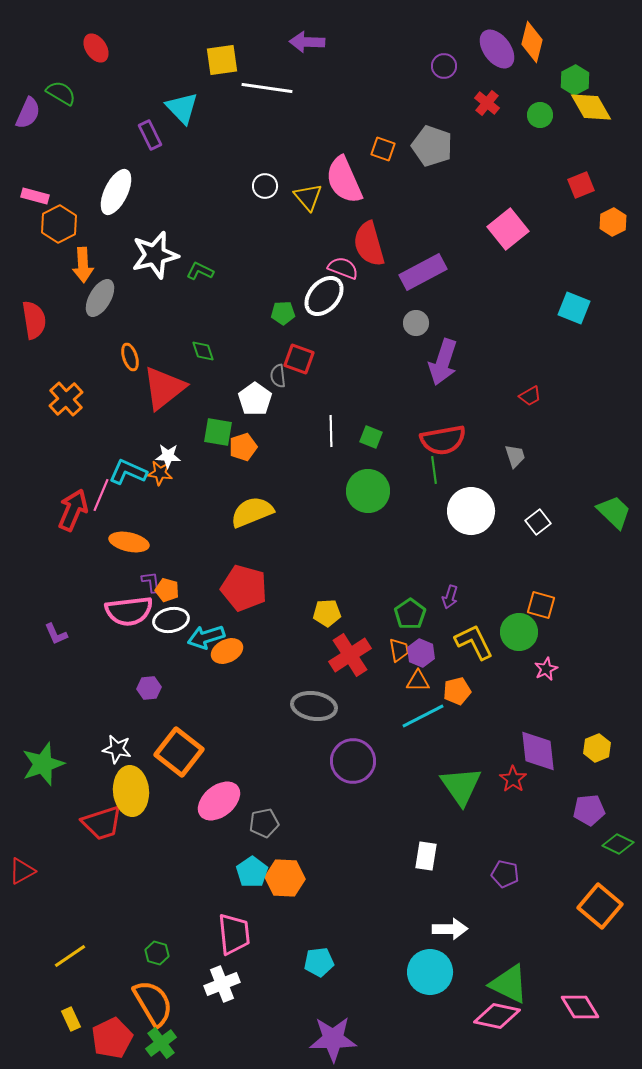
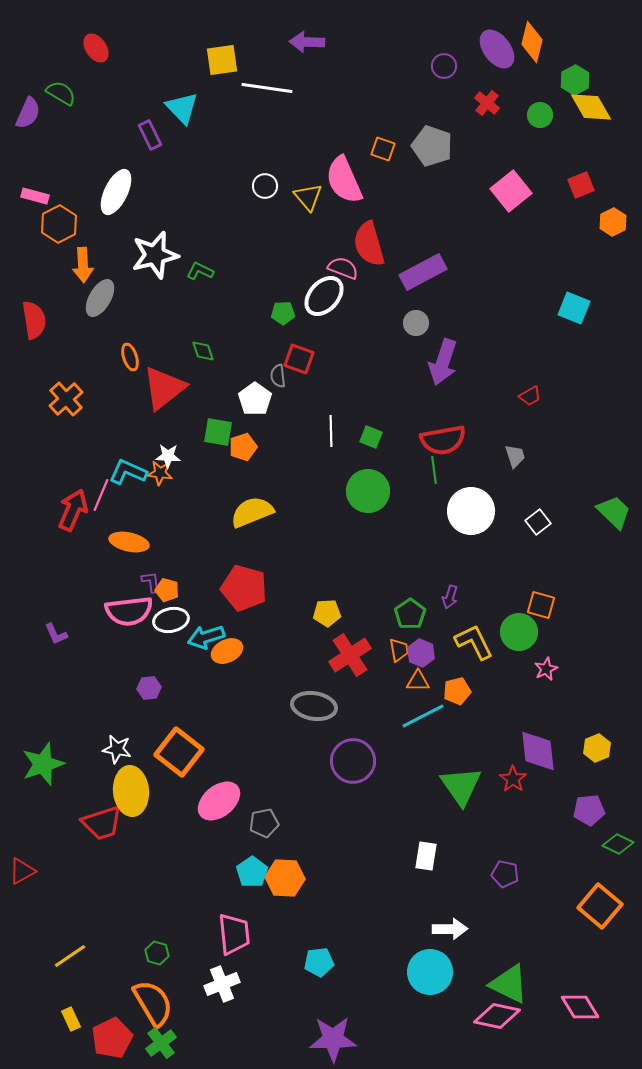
pink square at (508, 229): moved 3 px right, 38 px up
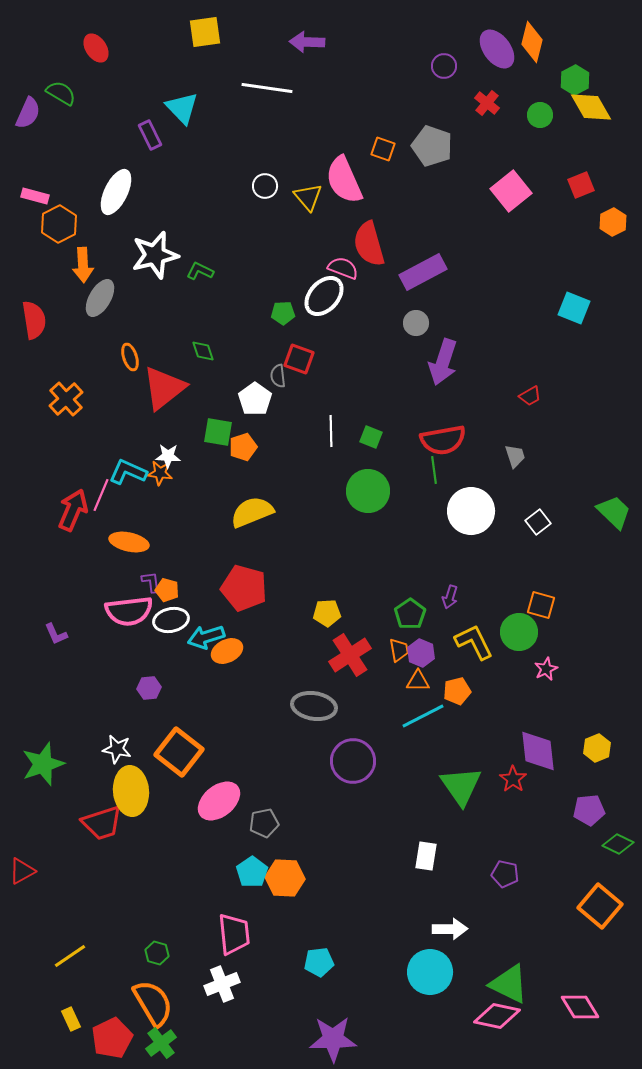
yellow square at (222, 60): moved 17 px left, 28 px up
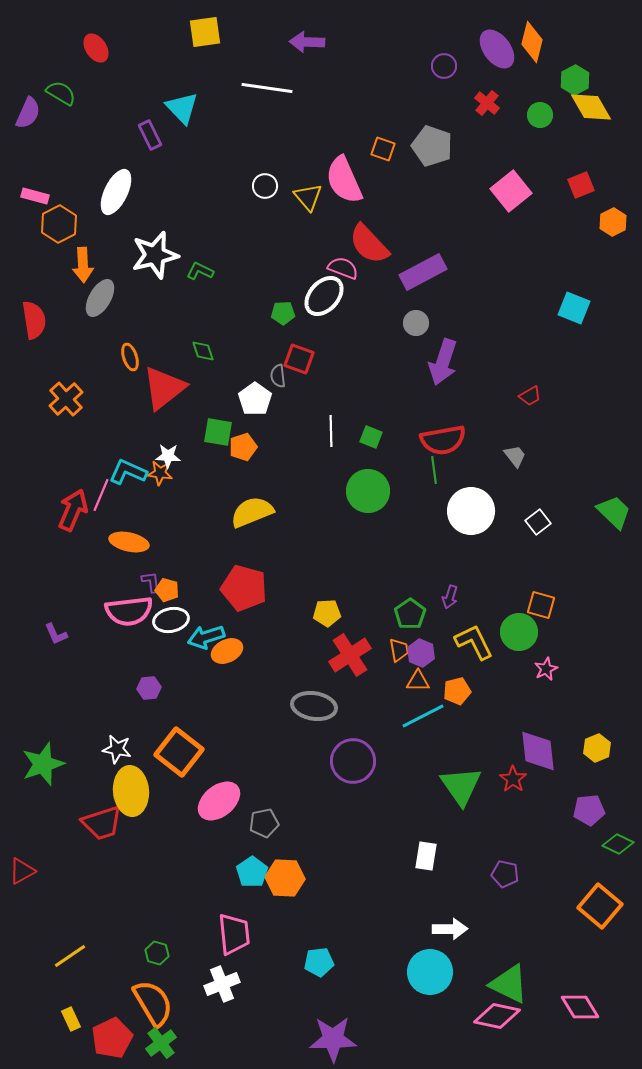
red semicircle at (369, 244): rotated 27 degrees counterclockwise
gray trapezoid at (515, 456): rotated 20 degrees counterclockwise
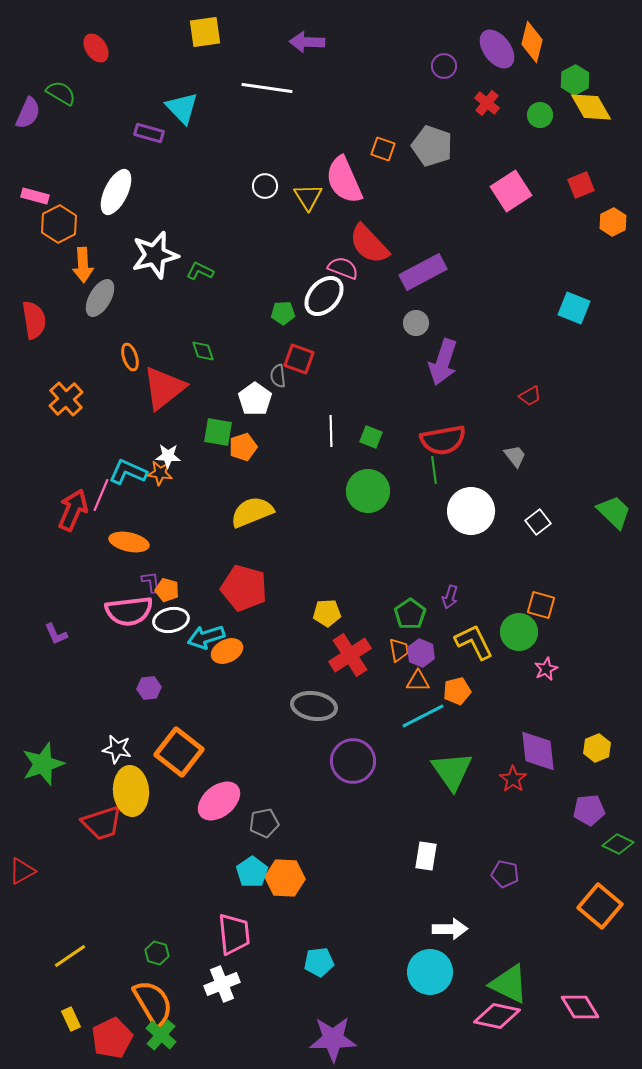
purple rectangle at (150, 135): moved 1 px left, 2 px up; rotated 48 degrees counterclockwise
pink square at (511, 191): rotated 6 degrees clockwise
yellow triangle at (308, 197): rotated 8 degrees clockwise
green triangle at (461, 786): moved 9 px left, 15 px up
green cross at (161, 1043): moved 8 px up; rotated 12 degrees counterclockwise
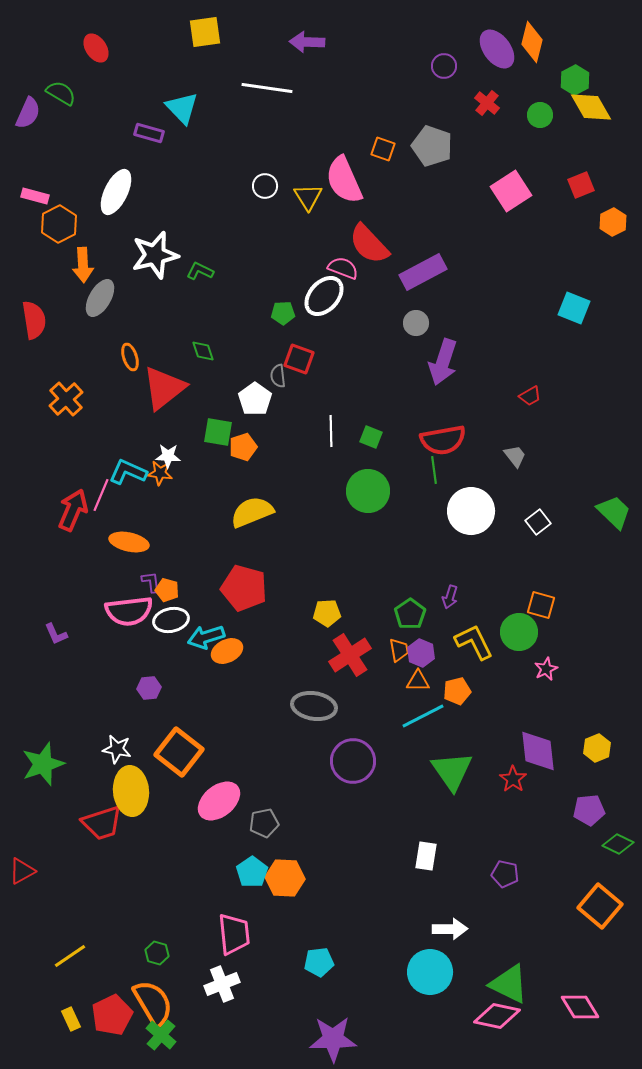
red pentagon at (112, 1038): moved 23 px up
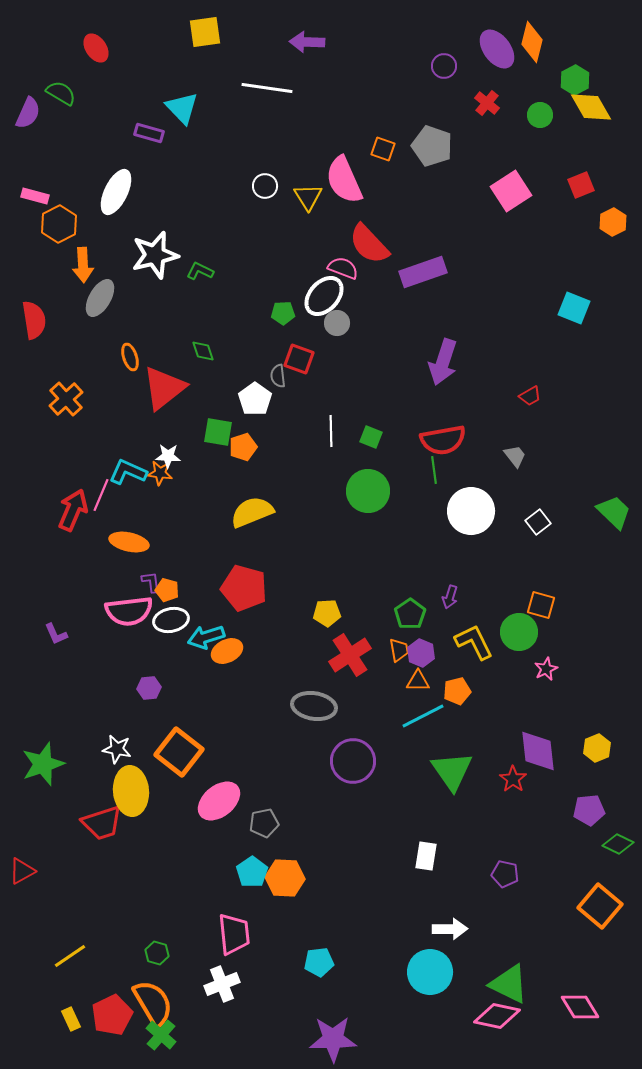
purple rectangle at (423, 272): rotated 9 degrees clockwise
gray circle at (416, 323): moved 79 px left
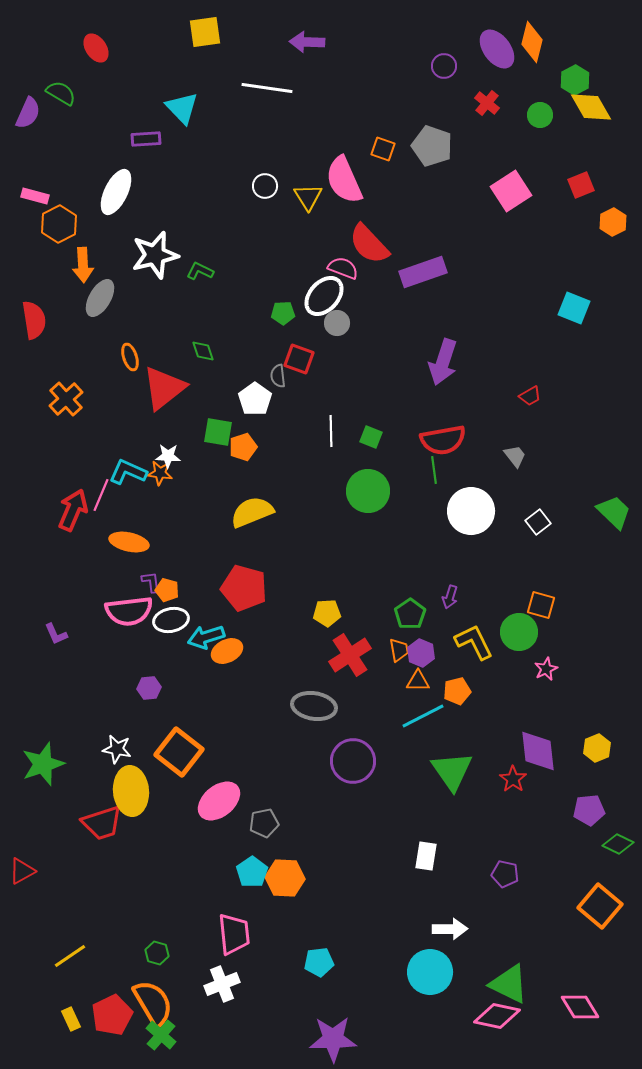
purple rectangle at (149, 133): moved 3 px left, 6 px down; rotated 20 degrees counterclockwise
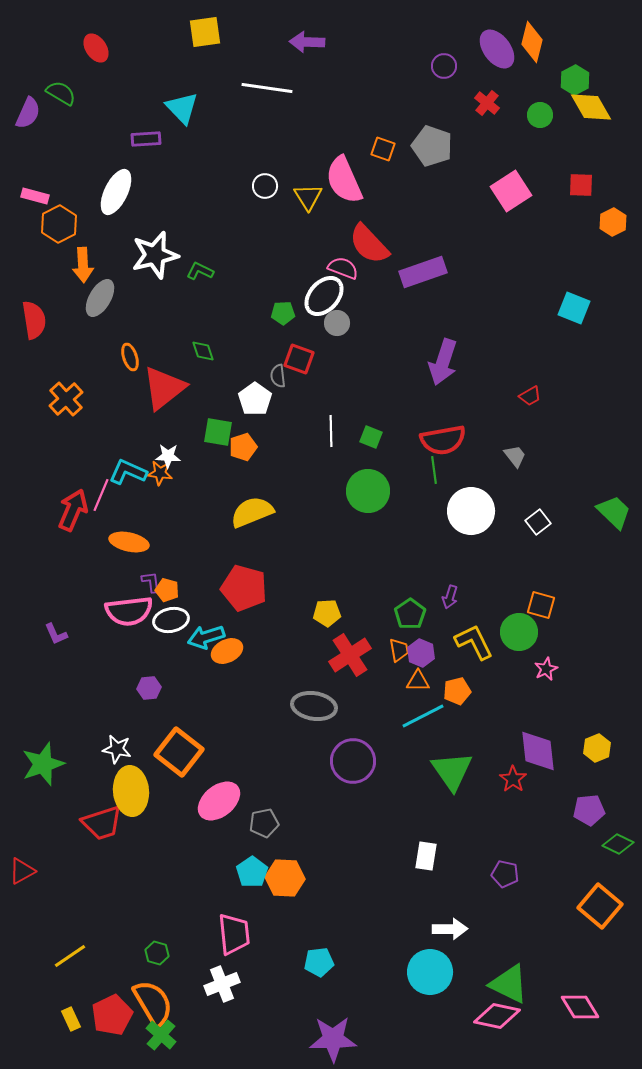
red square at (581, 185): rotated 24 degrees clockwise
